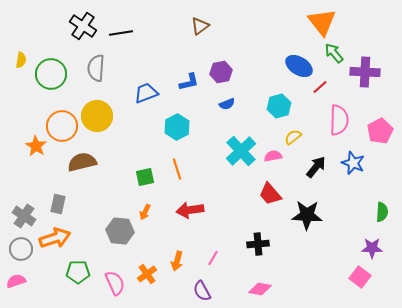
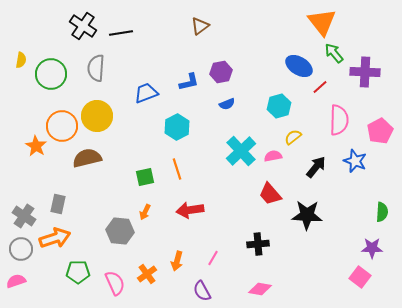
brown semicircle at (82, 162): moved 5 px right, 4 px up
blue star at (353, 163): moved 2 px right, 2 px up
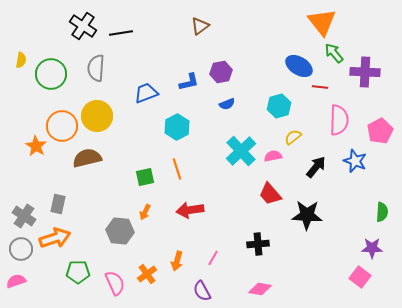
red line at (320, 87): rotated 49 degrees clockwise
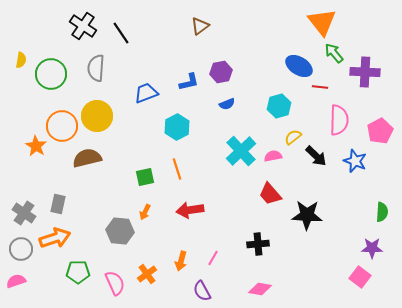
black line at (121, 33): rotated 65 degrees clockwise
black arrow at (316, 167): moved 11 px up; rotated 95 degrees clockwise
gray cross at (24, 216): moved 3 px up
orange arrow at (177, 261): moved 4 px right
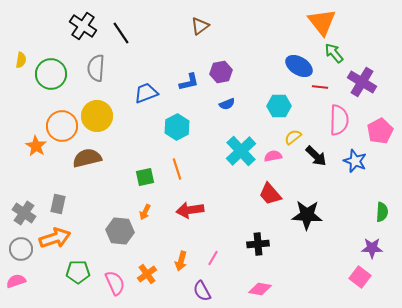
purple cross at (365, 72): moved 3 px left, 10 px down; rotated 28 degrees clockwise
cyan hexagon at (279, 106): rotated 15 degrees clockwise
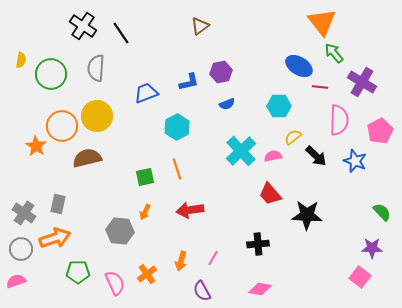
green semicircle at (382, 212): rotated 48 degrees counterclockwise
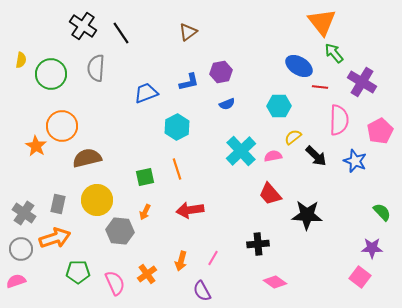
brown triangle at (200, 26): moved 12 px left, 6 px down
yellow circle at (97, 116): moved 84 px down
pink diamond at (260, 289): moved 15 px right, 7 px up; rotated 25 degrees clockwise
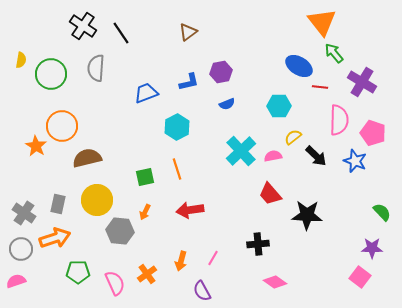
pink pentagon at (380, 131): moved 7 px left, 2 px down; rotated 25 degrees counterclockwise
